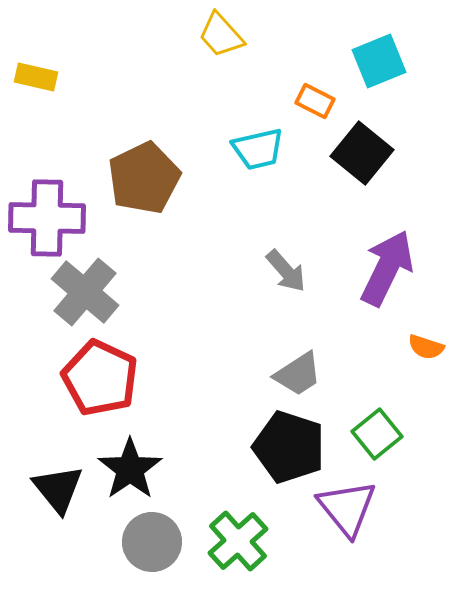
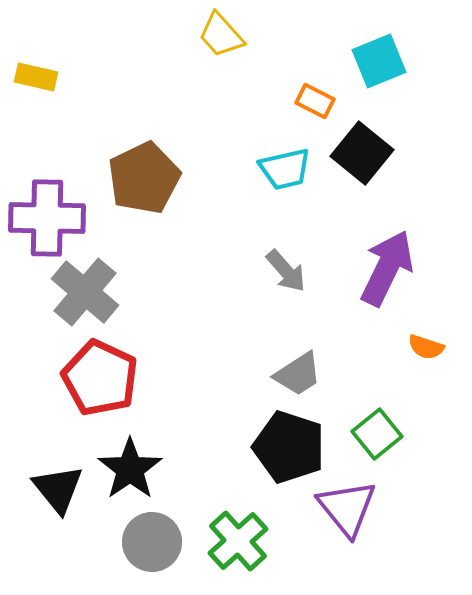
cyan trapezoid: moved 27 px right, 20 px down
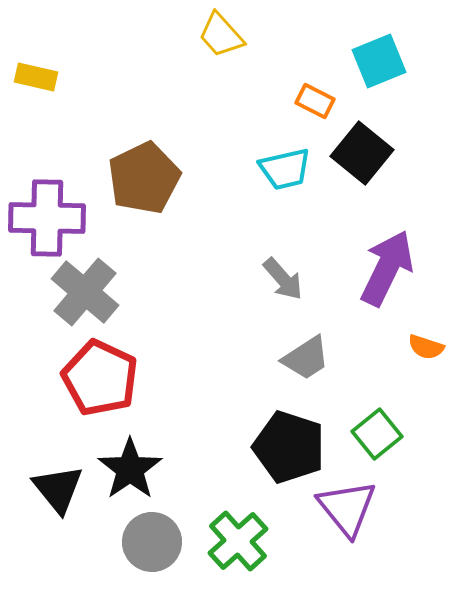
gray arrow: moved 3 px left, 8 px down
gray trapezoid: moved 8 px right, 16 px up
